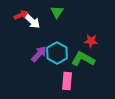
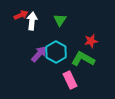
green triangle: moved 3 px right, 8 px down
white arrow: rotated 126 degrees counterclockwise
red star: rotated 16 degrees counterclockwise
cyan hexagon: moved 1 px left, 1 px up
pink rectangle: moved 3 px right, 1 px up; rotated 30 degrees counterclockwise
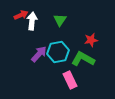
red star: moved 1 px up
cyan hexagon: moved 2 px right; rotated 20 degrees clockwise
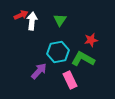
purple arrow: moved 17 px down
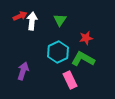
red arrow: moved 1 px left, 1 px down
red star: moved 5 px left, 2 px up
cyan hexagon: rotated 15 degrees counterclockwise
purple arrow: moved 16 px left; rotated 24 degrees counterclockwise
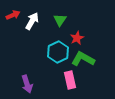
red arrow: moved 7 px left, 1 px up
white arrow: rotated 24 degrees clockwise
red star: moved 9 px left; rotated 16 degrees counterclockwise
purple arrow: moved 4 px right, 13 px down; rotated 144 degrees clockwise
pink rectangle: rotated 12 degrees clockwise
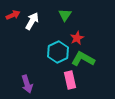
green triangle: moved 5 px right, 5 px up
